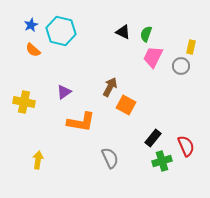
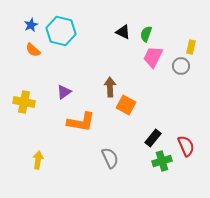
brown arrow: rotated 30 degrees counterclockwise
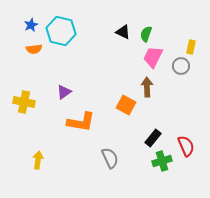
orange semicircle: moved 1 px right, 1 px up; rotated 49 degrees counterclockwise
brown arrow: moved 37 px right
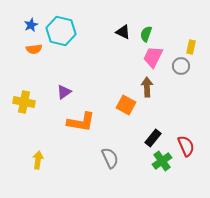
green cross: rotated 18 degrees counterclockwise
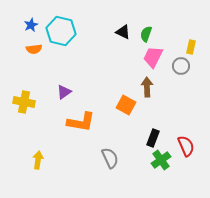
black rectangle: rotated 18 degrees counterclockwise
green cross: moved 1 px left, 1 px up
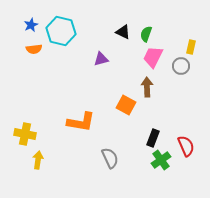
purple triangle: moved 37 px right, 33 px up; rotated 21 degrees clockwise
yellow cross: moved 1 px right, 32 px down
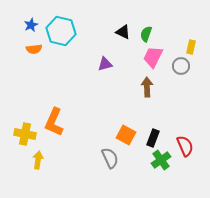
purple triangle: moved 4 px right, 5 px down
orange square: moved 30 px down
orange L-shape: moved 27 px left; rotated 104 degrees clockwise
red semicircle: moved 1 px left
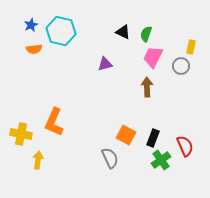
yellow cross: moved 4 px left
